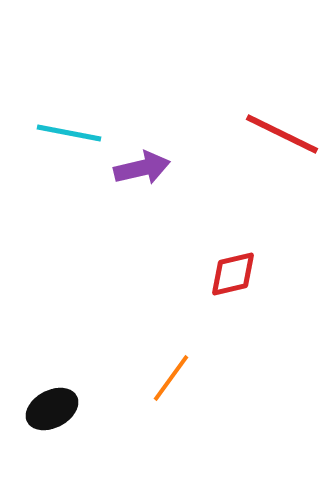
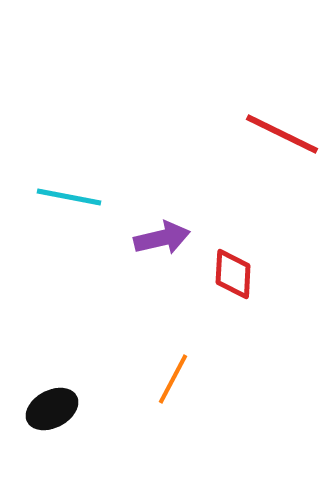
cyan line: moved 64 px down
purple arrow: moved 20 px right, 70 px down
red diamond: rotated 74 degrees counterclockwise
orange line: moved 2 px right, 1 px down; rotated 8 degrees counterclockwise
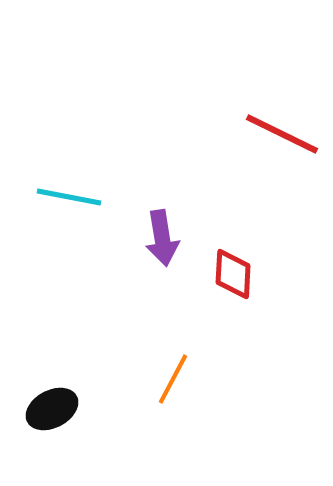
purple arrow: rotated 94 degrees clockwise
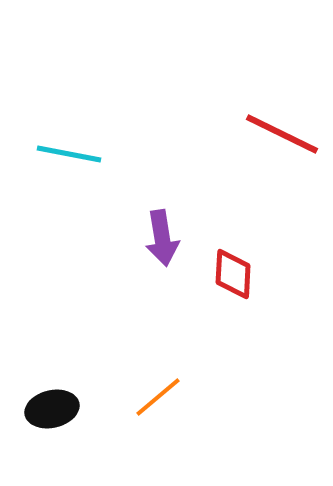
cyan line: moved 43 px up
orange line: moved 15 px left, 18 px down; rotated 22 degrees clockwise
black ellipse: rotated 15 degrees clockwise
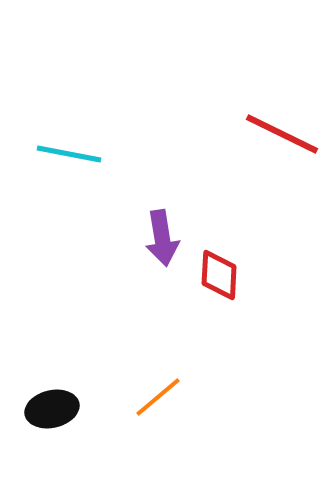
red diamond: moved 14 px left, 1 px down
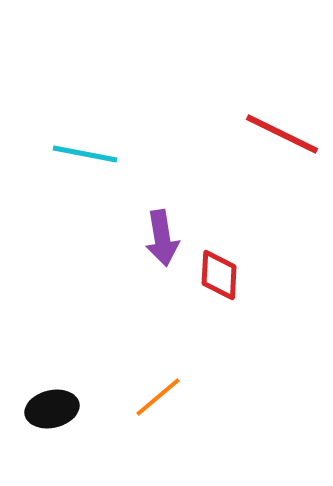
cyan line: moved 16 px right
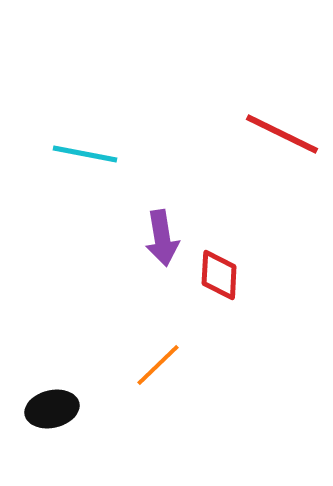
orange line: moved 32 px up; rotated 4 degrees counterclockwise
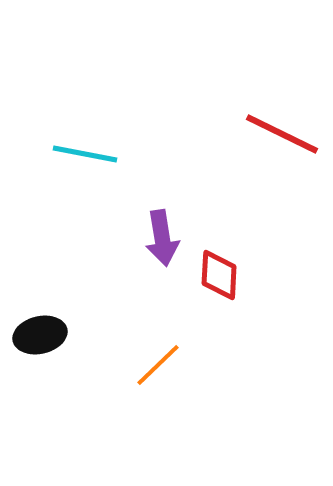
black ellipse: moved 12 px left, 74 px up
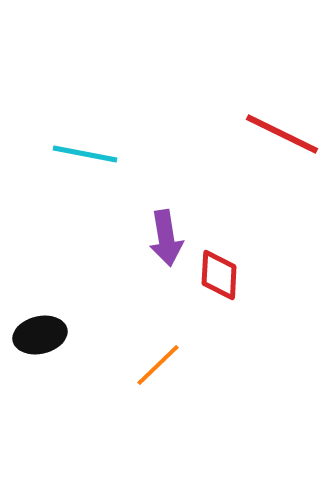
purple arrow: moved 4 px right
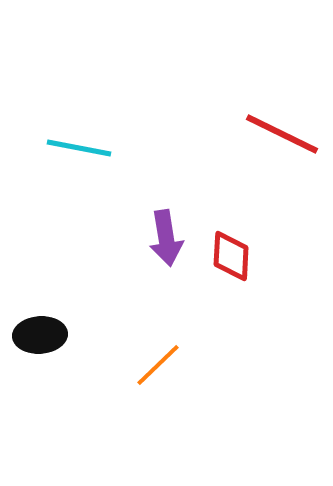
cyan line: moved 6 px left, 6 px up
red diamond: moved 12 px right, 19 px up
black ellipse: rotated 9 degrees clockwise
